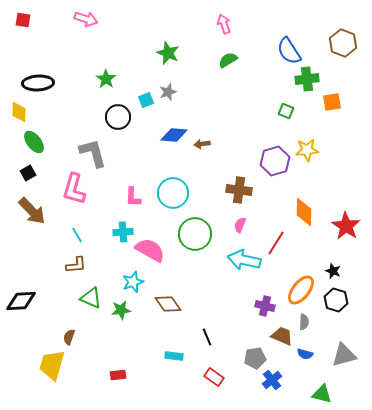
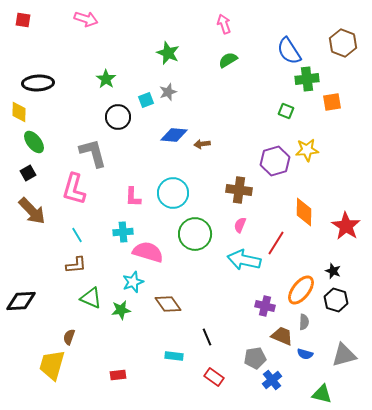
pink semicircle at (150, 250): moved 2 px left, 2 px down; rotated 12 degrees counterclockwise
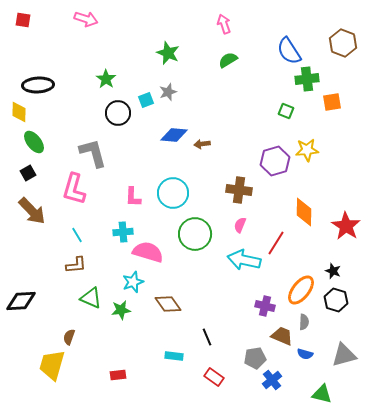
black ellipse at (38, 83): moved 2 px down
black circle at (118, 117): moved 4 px up
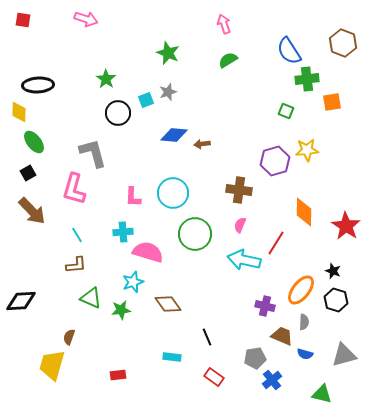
cyan rectangle at (174, 356): moved 2 px left, 1 px down
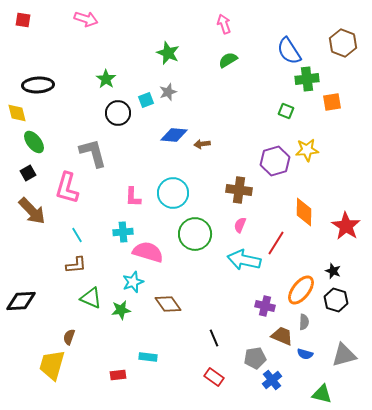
yellow diamond at (19, 112): moved 2 px left, 1 px down; rotated 15 degrees counterclockwise
pink L-shape at (74, 189): moved 7 px left, 1 px up
black line at (207, 337): moved 7 px right, 1 px down
cyan rectangle at (172, 357): moved 24 px left
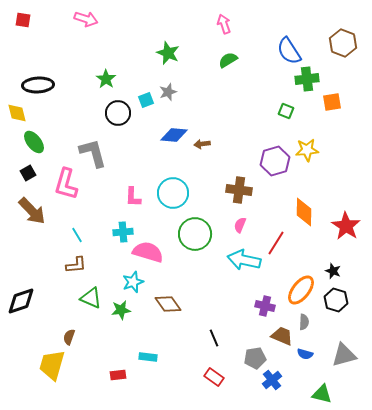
pink L-shape at (67, 188): moved 1 px left, 4 px up
black diamond at (21, 301): rotated 16 degrees counterclockwise
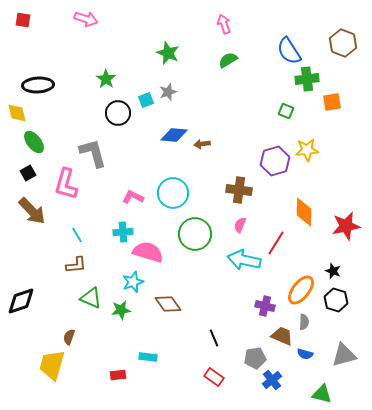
pink L-shape at (133, 197): rotated 115 degrees clockwise
red star at (346, 226): rotated 28 degrees clockwise
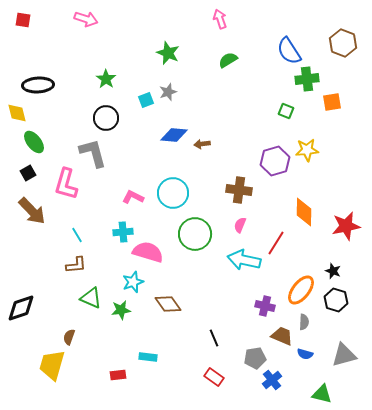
pink arrow at (224, 24): moved 4 px left, 5 px up
black circle at (118, 113): moved 12 px left, 5 px down
black diamond at (21, 301): moved 7 px down
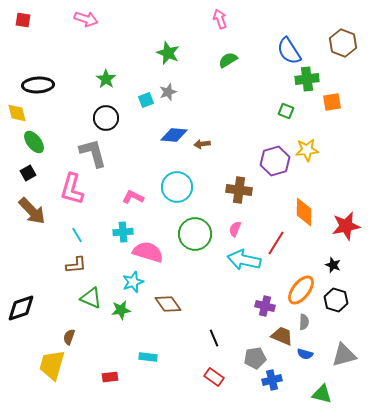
pink L-shape at (66, 184): moved 6 px right, 5 px down
cyan circle at (173, 193): moved 4 px right, 6 px up
pink semicircle at (240, 225): moved 5 px left, 4 px down
black star at (333, 271): moved 6 px up
red rectangle at (118, 375): moved 8 px left, 2 px down
blue cross at (272, 380): rotated 24 degrees clockwise
